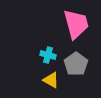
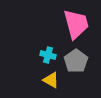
gray pentagon: moved 3 px up
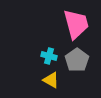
cyan cross: moved 1 px right, 1 px down
gray pentagon: moved 1 px right, 1 px up
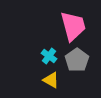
pink trapezoid: moved 3 px left, 2 px down
cyan cross: rotated 21 degrees clockwise
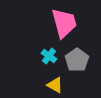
pink trapezoid: moved 9 px left, 3 px up
yellow triangle: moved 4 px right, 5 px down
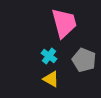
gray pentagon: moved 7 px right; rotated 15 degrees counterclockwise
yellow triangle: moved 4 px left, 6 px up
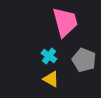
pink trapezoid: moved 1 px right, 1 px up
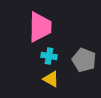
pink trapezoid: moved 25 px left, 5 px down; rotated 16 degrees clockwise
cyan cross: rotated 28 degrees counterclockwise
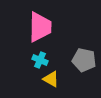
cyan cross: moved 9 px left, 4 px down; rotated 14 degrees clockwise
gray pentagon: rotated 10 degrees counterclockwise
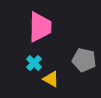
cyan cross: moved 6 px left, 3 px down; rotated 21 degrees clockwise
